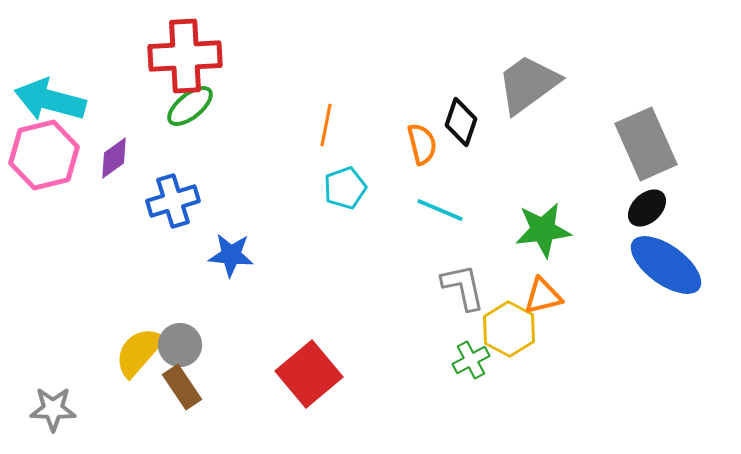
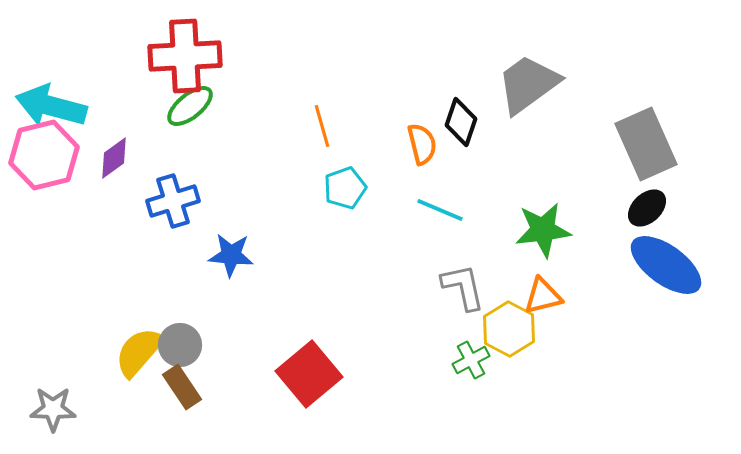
cyan arrow: moved 1 px right, 6 px down
orange line: moved 4 px left, 1 px down; rotated 27 degrees counterclockwise
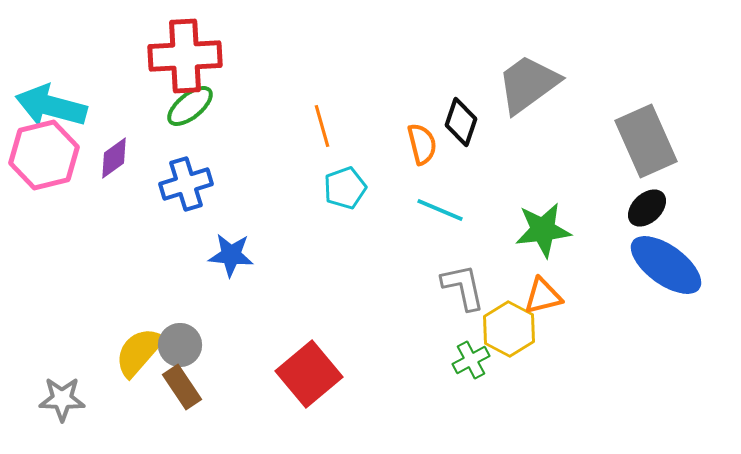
gray rectangle: moved 3 px up
blue cross: moved 13 px right, 17 px up
gray star: moved 9 px right, 10 px up
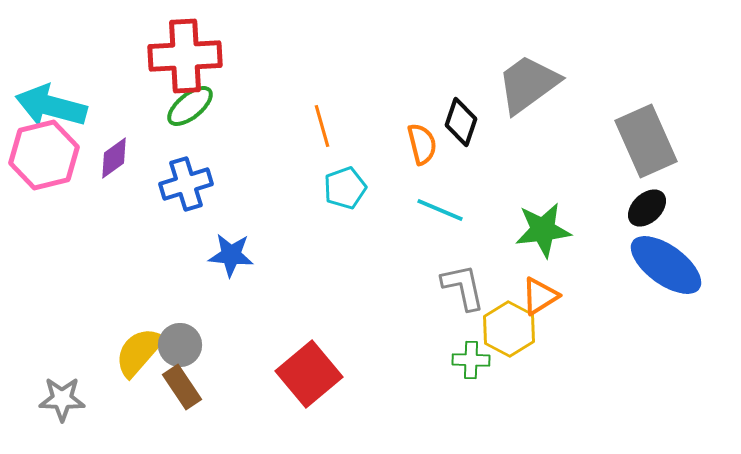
orange triangle: moved 3 px left; rotated 18 degrees counterclockwise
green cross: rotated 30 degrees clockwise
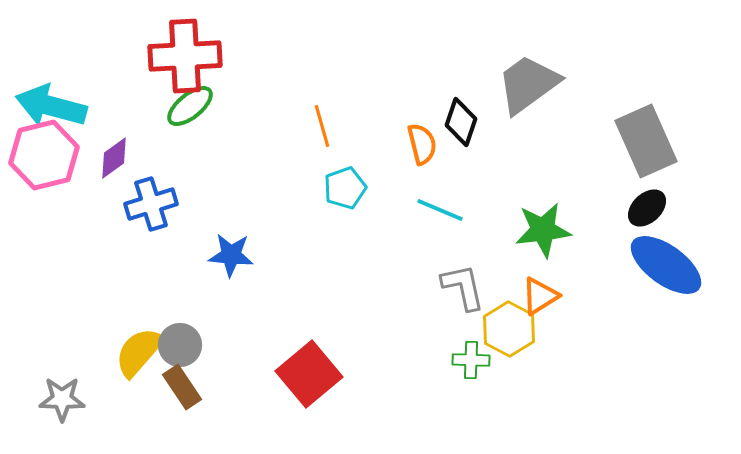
blue cross: moved 35 px left, 20 px down
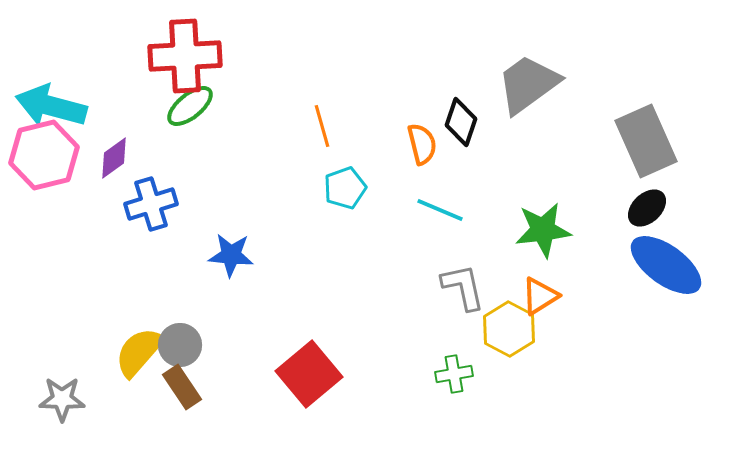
green cross: moved 17 px left, 14 px down; rotated 12 degrees counterclockwise
